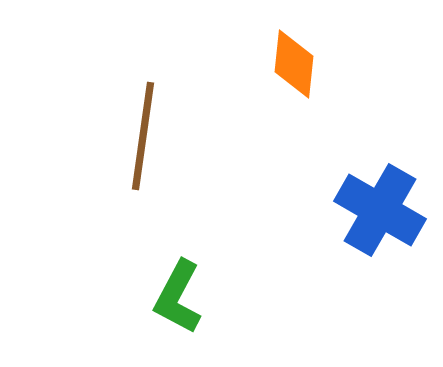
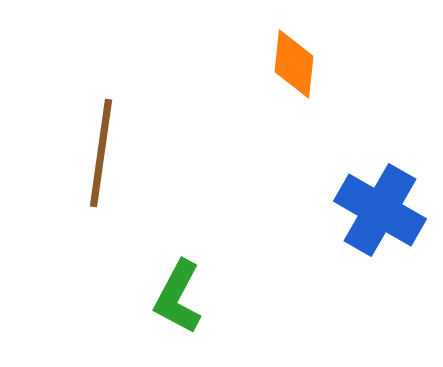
brown line: moved 42 px left, 17 px down
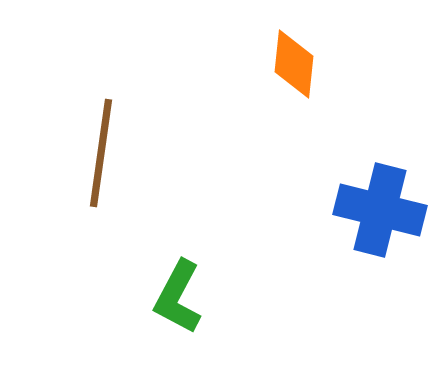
blue cross: rotated 16 degrees counterclockwise
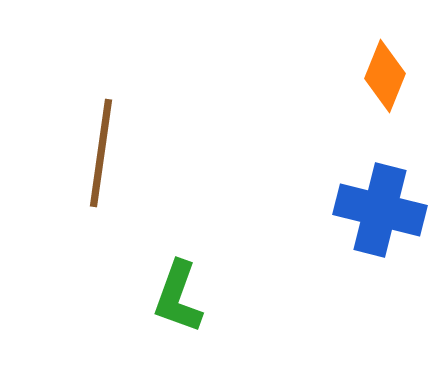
orange diamond: moved 91 px right, 12 px down; rotated 16 degrees clockwise
green L-shape: rotated 8 degrees counterclockwise
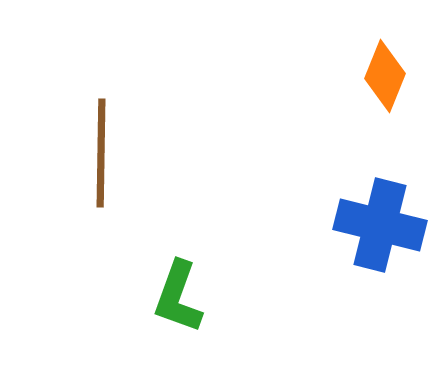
brown line: rotated 7 degrees counterclockwise
blue cross: moved 15 px down
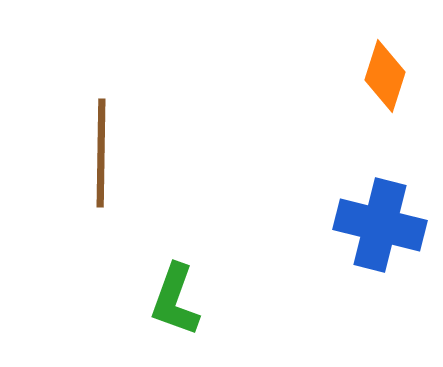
orange diamond: rotated 4 degrees counterclockwise
green L-shape: moved 3 px left, 3 px down
